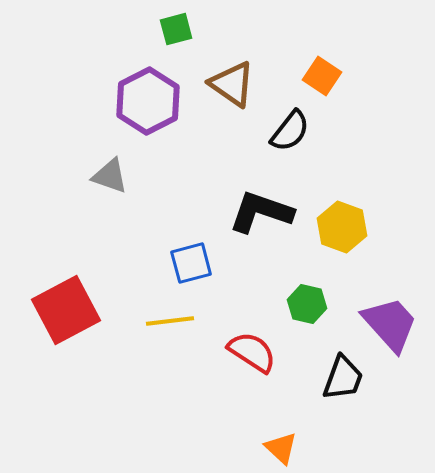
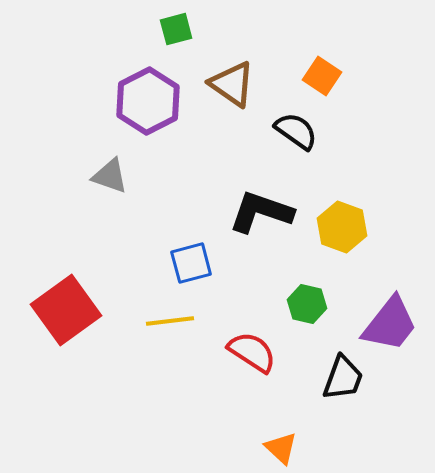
black semicircle: moved 6 px right; rotated 93 degrees counterclockwise
red square: rotated 8 degrees counterclockwise
purple trapezoid: rotated 80 degrees clockwise
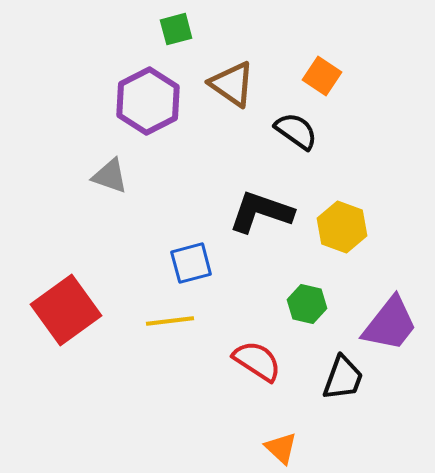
red semicircle: moved 5 px right, 9 px down
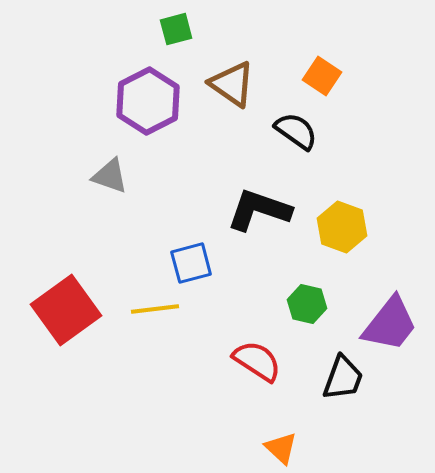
black L-shape: moved 2 px left, 2 px up
yellow line: moved 15 px left, 12 px up
